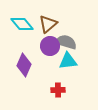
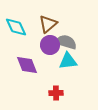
cyan diamond: moved 6 px left, 3 px down; rotated 15 degrees clockwise
purple circle: moved 1 px up
purple diamond: moved 3 px right; rotated 45 degrees counterclockwise
red cross: moved 2 px left, 3 px down
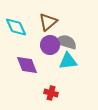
brown triangle: moved 2 px up
red cross: moved 5 px left; rotated 16 degrees clockwise
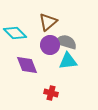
cyan diamond: moved 1 px left, 6 px down; rotated 20 degrees counterclockwise
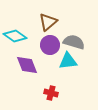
cyan diamond: moved 3 px down; rotated 10 degrees counterclockwise
gray semicircle: moved 8 px right
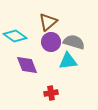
purple circle: moved 1 px right, 3 px up
red cross: rotated 24 degrees counterclockwise
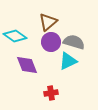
cyan triangle: rotated 18 degrees counterclockwise
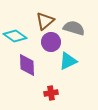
brown triangle: moved 3 px left, 1 px up
gray semicircle: moved 14 px up
purple diamond: rotated 20 degrees clockwise
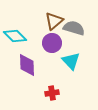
brown triangle: moved 9 px right
cyan diamond: rotated 10 degrees clockwise
purple circle: moved 1 px right, 1 px down
cyan triangle: moved 3 px right; rotated 48 degrees counterclockwise
red cross: moved 1 px right
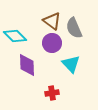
brown triangle: moved 2 px left; rotated 42 degrees counterclockwise
gray semicircle: rotated 130 degrees counterclockwise
cyan triangle: moved 3 px down
